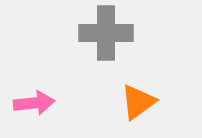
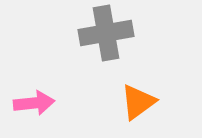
gray cross: rotated 10 degrees counterclockwise
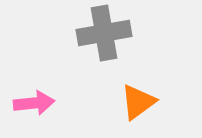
gray cross: moved 2 px left
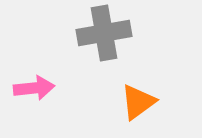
pink arrow: moved 15 px up
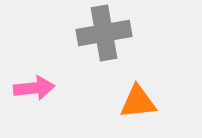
orange triangle: rotated 30 degrees clockwise
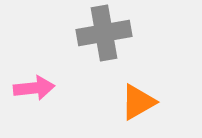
orange triangle: rotated 24 degrees counterclockwise
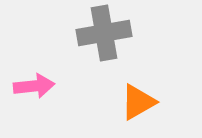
pink arrow: moved 2 px up
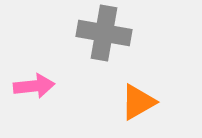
gray cross: rotated 20 degrees clockwise
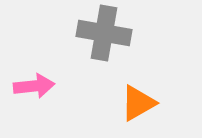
orange triangle: moved 1 px down
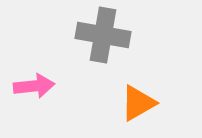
gray cross: moved 1 px left, 2 px down
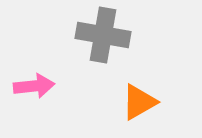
orange triangle: moved 1 px right, 1 px up
